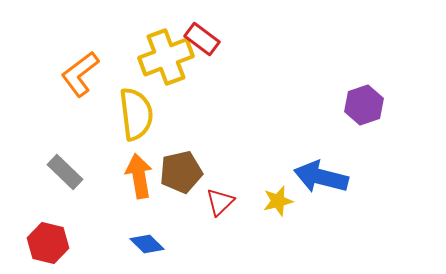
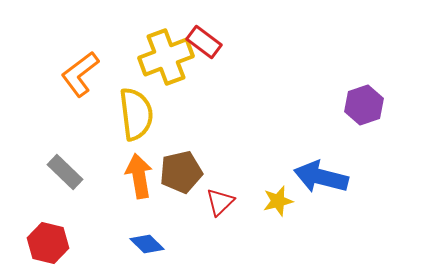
red rectangle: moved 2 px right, 3 px down
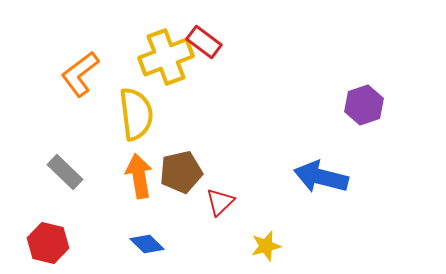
yellow star: moved 12 px left, 45 px down
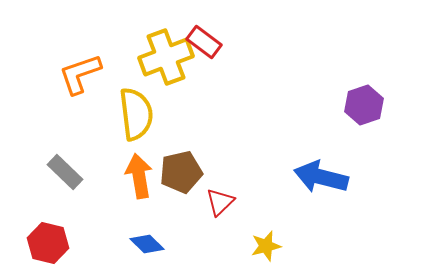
orange L-shape: rotated 18 degrees clockwise
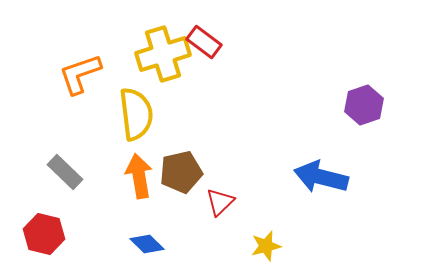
yellow cross: moved 3 px left, 3 px up; rotated 4 degrees clockwise
red hexagon: moved 4 px left, 9 px up
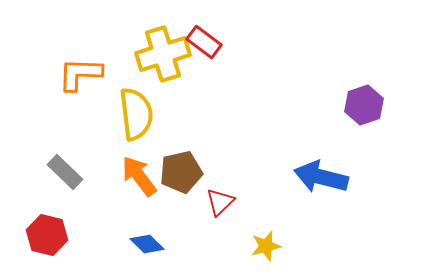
orange L-shape: rotated 21 degrees clockwise
orange arrow: rotated 27 degrees counterclockwise
red hexagon: moved 3 px right, 1 px down
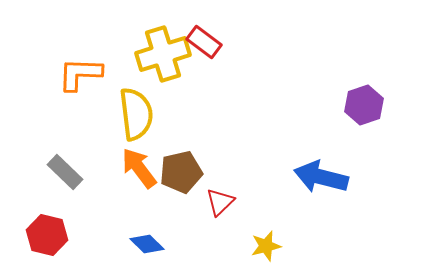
orange arrow: moved 8 px up
